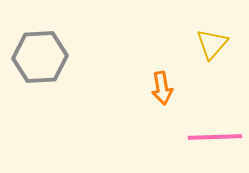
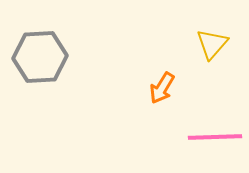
orange arrow: rotated 40 degrees clockwise
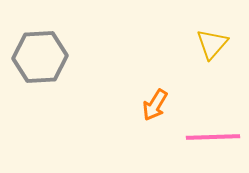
orange arrow: moved 7 px left, 17 px down
pink line: moved 2 px left
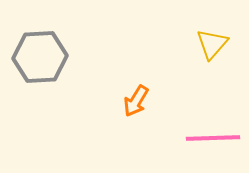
orange arrow: moved 19 px left, 4 px up
pink line: moved 1 px down
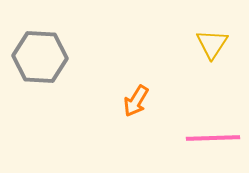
yellow triangle: rotated 8 degrees counterclockwise
gray hexagon: rotated 6 degrees clockwise
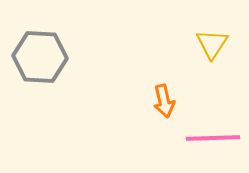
orange arrow: moved 28 px right; rotated 44 degrees counterclockwise
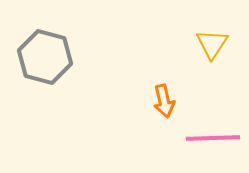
gray hexagon: moved 5 px right; rotated 12 degrees clockwise
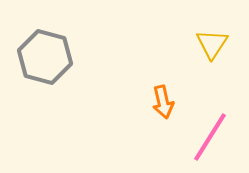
orange arrow: moved 1 px left, 1 px down
pink line: moved 3 px left, 1 px up; rotated 56 degrees counterclockwise
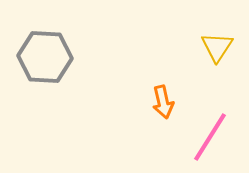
yellow triangle: moved 5 px right, 3 px down
gray hexagon: rotated 12 degrees counterclockwise
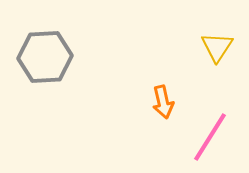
gray hexagon: rotated 6 degrees counterclockwise
